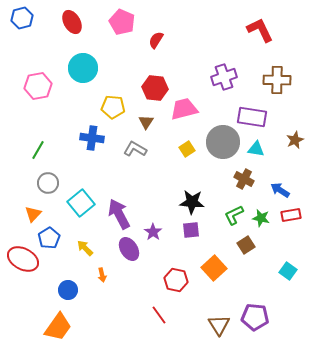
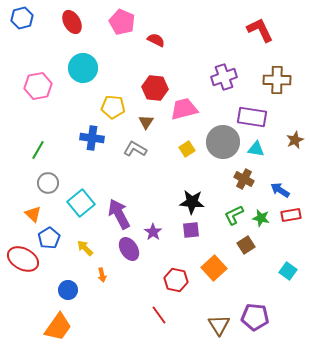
red semicircle at (156, 40): rotated 84 degrees clockwise
orange triangle at (33, 214): rotated 30 degrees counterclockwise
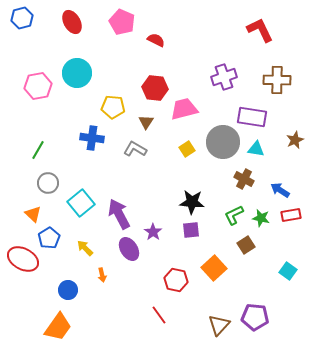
cyan circle at (83, 68): moved 6 px left, 5 px down
brown triangle at (219, 325): rotated 15 degrees clockwise
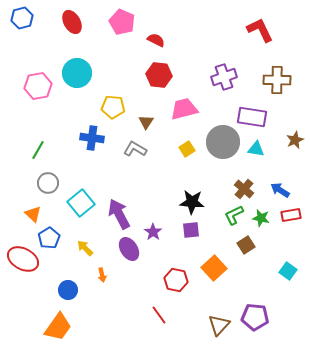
red hexagon at (155, 88): moved 4 px right, 13 px up
brown cross at (244, 179): moved 10 px down; rotated 12 degrees clockwise
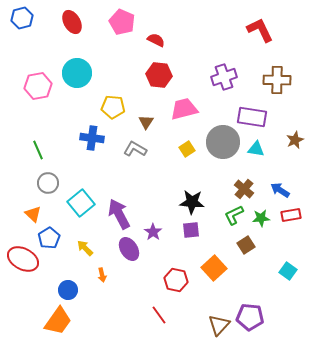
green line at (38, 150): rotated 54 degrees counterclockwise
green star at (261, 218): rotated 18 degrees counterclockwise
purple pentagon at (255, 317): moved 5 px left
orange trapezoid at (58, 327): moved 6 px up
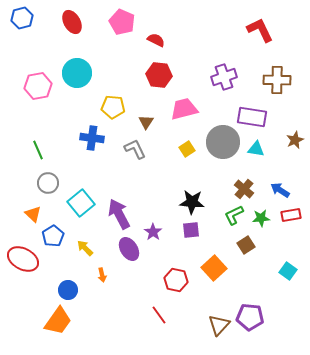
gray L-shape at (135, 149): rotated 35 degrees clockwise
blue pentagon at (49, 238): moved 4 px right, 2 px up
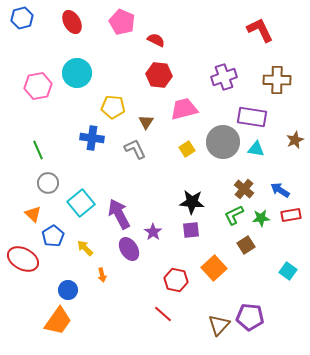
red line at (159, 315): moved 4 px right, 1 px up; rotated 12 degrees counterclockwise
